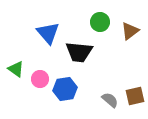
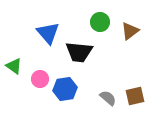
green triangle: moved 2 px left, 3 px up
gray semicircle: moved 2 px left, 2 px up
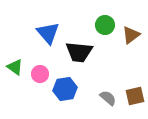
green circle: moved 5 px right, 3 px down
brown triangle: moved 1 px right, 4 px down
green triangle: moved 1 px right, 1 px down
pink circle: moved 5 px up
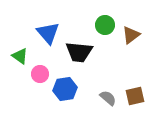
green triangle: moved 5 px right, 11 px up
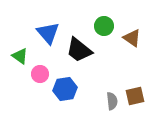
green circle: moved 1 px left, 1 px down
brown triangle: moved 1 px right, 3 px down; rotated 48 degrees counterclockwise
black trapezoid: moved 2 px up; rotated 32 degrees clockwise
gray semicircle: moved 4 px right, 3 px down; rotated 42 degrees clockwise
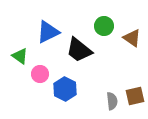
blue triangle: moved 1 px up; rotated 45 degrees clockwise
blue hexagon: rotated 25 degrees counterclockwise
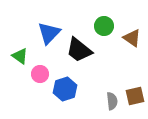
blue triangle: moved 1 px right, 1 px down; rotated 20 degrees counterclockwise
blue hexagon: rotated 15 degrees clockwise
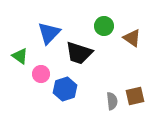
black trapezoid: moved 3 px down; rotated 20 degrees counterclockwise
pink circle: moved 1 px right
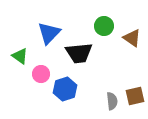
black trapezoid: rotated 24 degrees counterclockwise
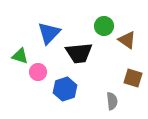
brown triangle: moved 5 px left, 2 px down
green triangle: rotated 18 degrees counterclockwise
pink circle: moved 3 px left, 2 px up
brown square: moved 2 px left, 18 px up; rotated 30 degrees clockwise
